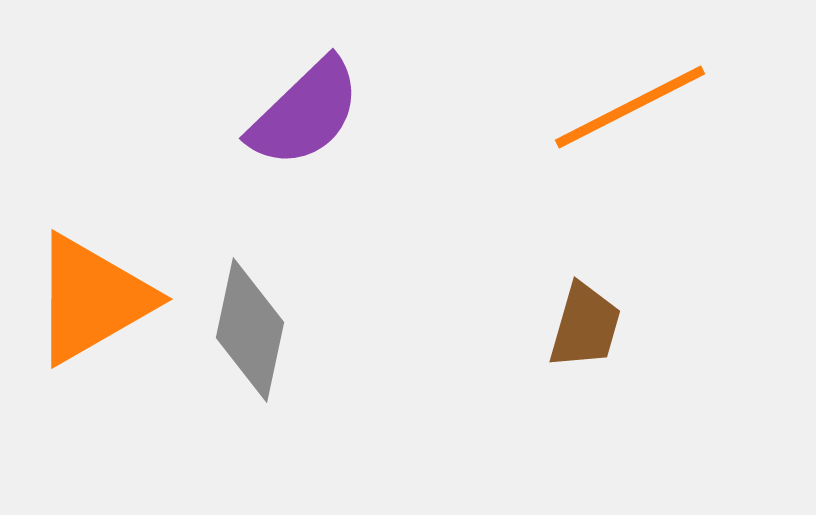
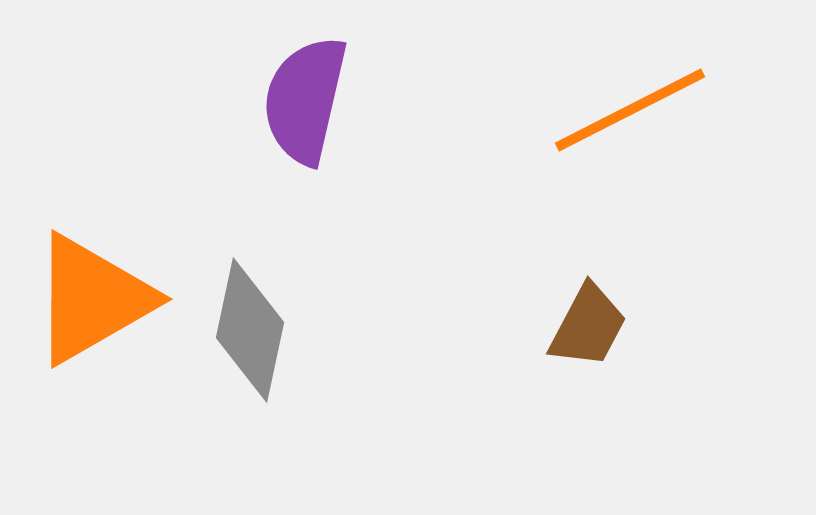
orange line: moved 3 px down
purple semicircle: moved 13 px up; rotated 147 degrees clockwise
brown trapezoid: moved 3 px right; rotated 12 degrees clockwise
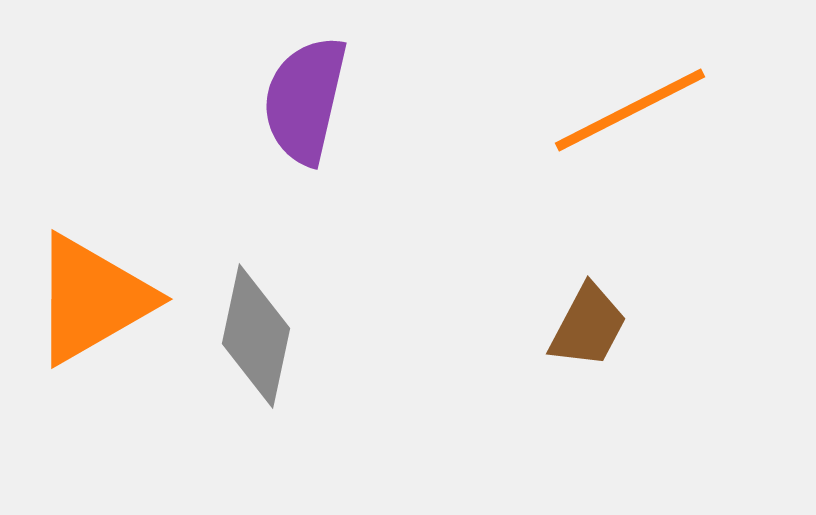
gray diamond: moved 6 px right, 6 px down
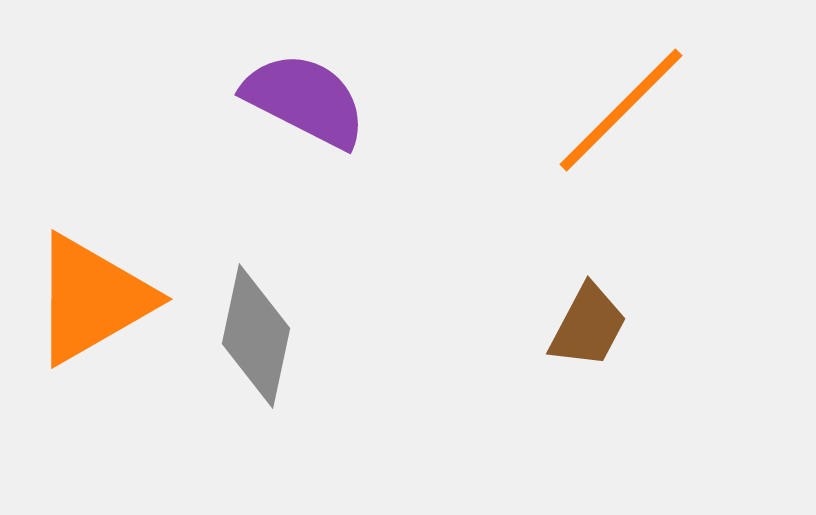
purple semicircle: rotated 104 degrees clockwise
orange line: moved 9 px left; rotated 18 degrees counterclockwise
